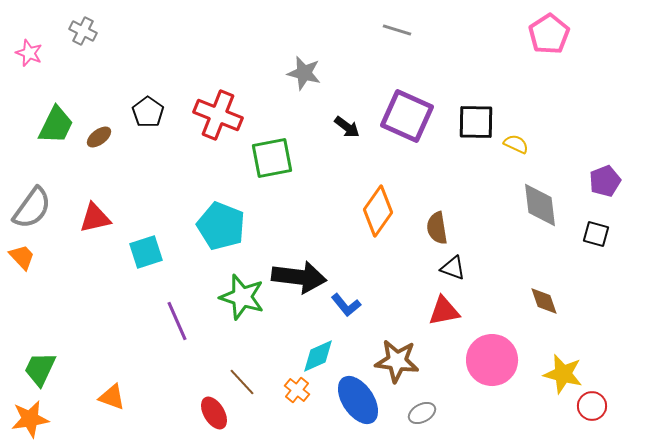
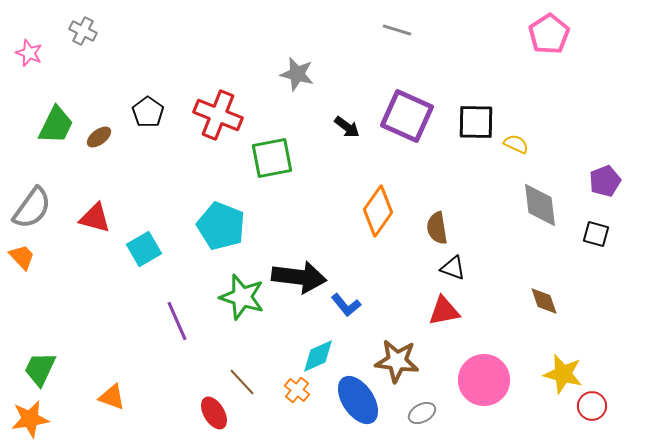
gray star at (304, 73): moved 7 px left, 1 px down
red triangle at (95, 218): rotated 28 degrees clockwise
cyan square at (146, 252): moved 2 px left, 3 px up; rotated 12 degrees counterclockwise
pink circle at (492, 360): moved 8 px left, 20 px down
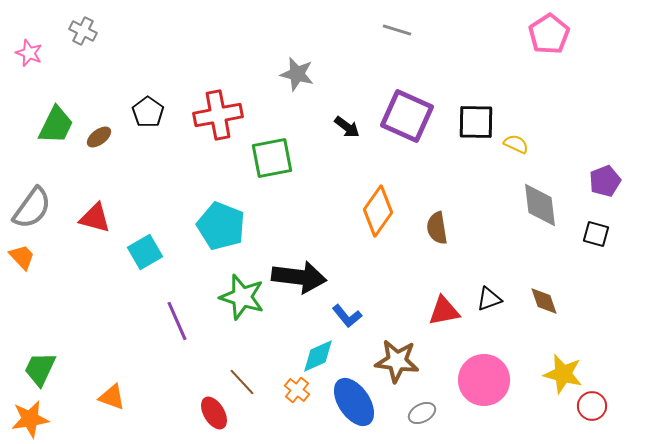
red cross at (218, 115): rotated 33 degrees counterclockwise
cyan square at (144, 249): moved 1 px right, 3 px down
black triangle at (453, 268): moved 36 px right, 31 px down; rotated 40 degrees counterclockwise
blue L-shape at (346, 305): moved 1 px right, 11 px down
blue ellipse at (358, 400): moved 4 px left, 2 px down
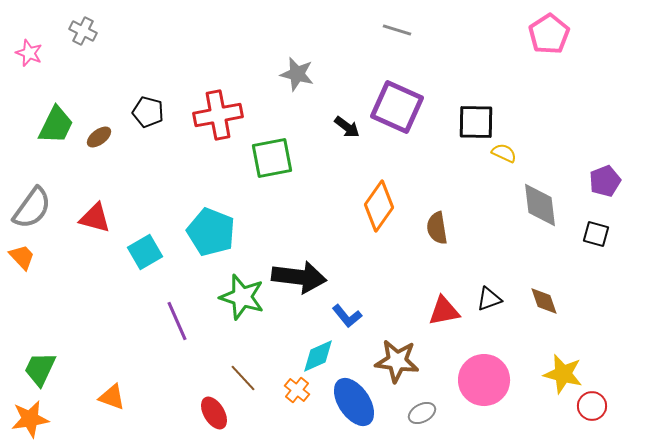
black pentagon at (148, 112): rotated 20 degrees counterclockwise
purple square at (407, 116): moved 10 px left, 9 px up
yellow semicircle at (516, 144): moved 12 px left, 9 px down
orange diamond at (378, 211): moved 1 px right, 5 px up
cyan pentagon at (221, 226): moved 10 px left, 6 px down
brown line at (242, 382): moved 1 px right, 4 px up
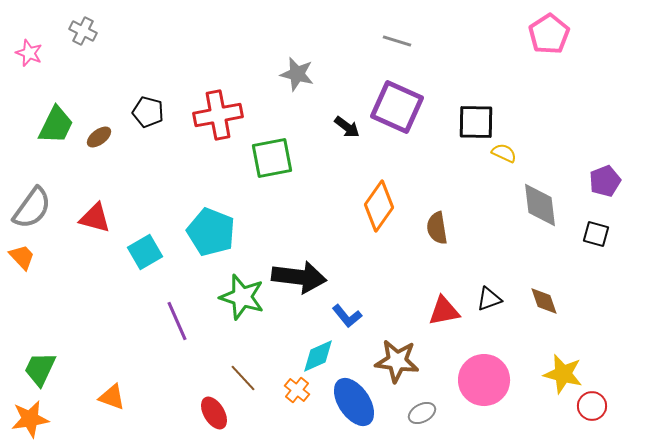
gray line at (397, 30): moved 11 px down
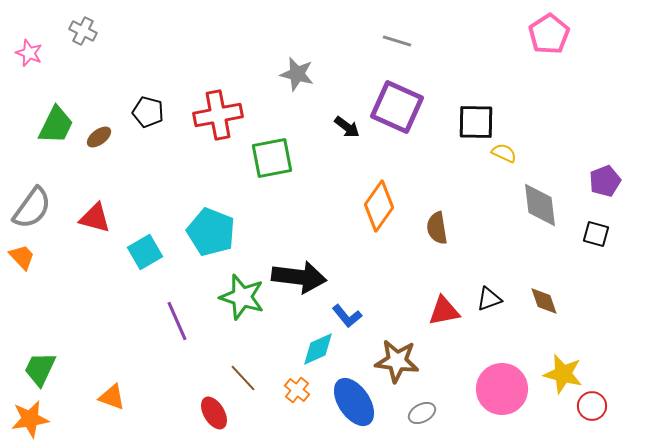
cyan diamond at (318, 356): moved 7 px up
pink circle at (484, 380): moved 18 px right, 9 px down
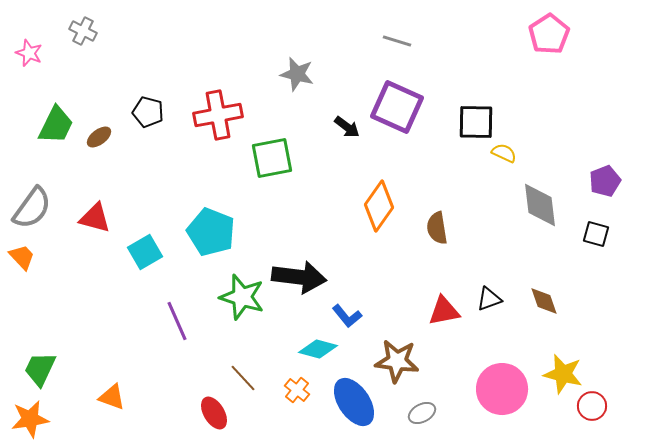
cyan diamond at (318, 349): rotated 39 degrees clockwise
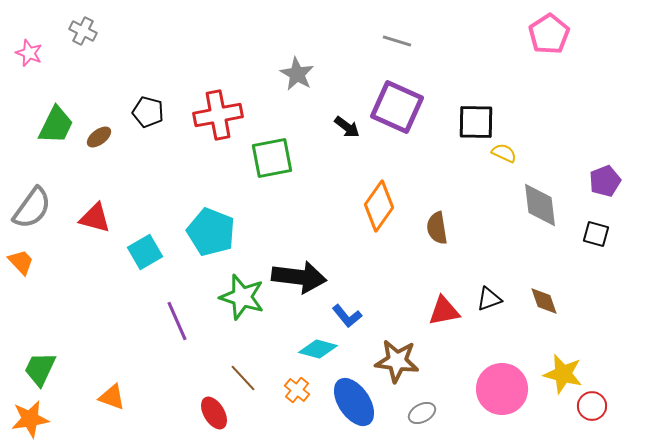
gray star at (297, 74): rotated 16 degrees clockwise
orange trapezoid at (22, 257): moved 1 px left, 5 px down
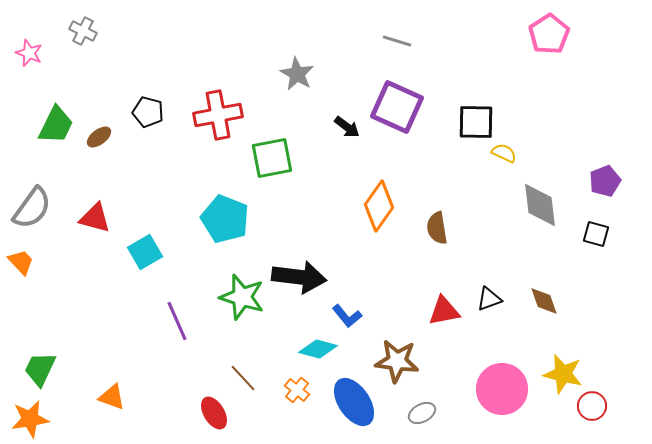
cyan pentagon at (211, 232): moved 14 px right, 13 px up
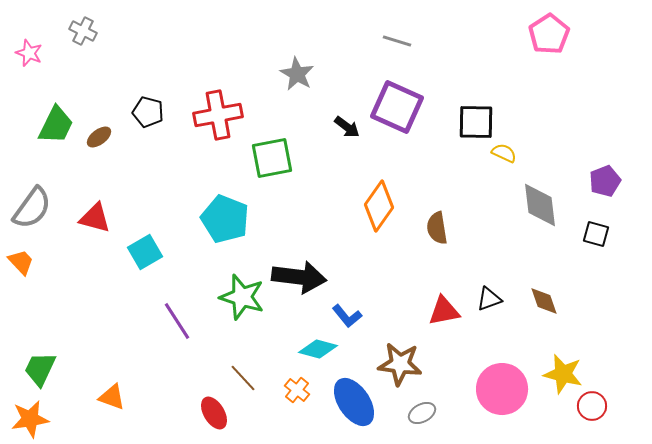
purple line at (177, 321): rotated 9 degrees counterclockwise
brown star at (397, 361): moved 3 px right, 3 px down
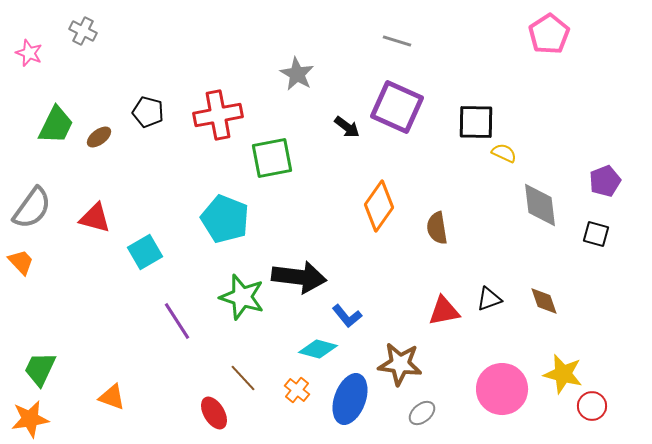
blue ellipse at (354, 402): moved 4 px left, 3 px up; rotated 54 degrees clockwise
gray ellipse at (422, 413): rotated 12 degrees counterclockwise
